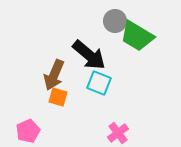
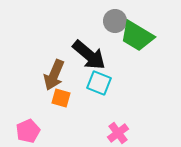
orange square: moved 3 px right, 1 px down
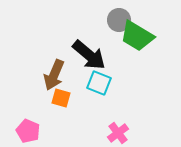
gray circle: moved 4 px right, 1 px up
pink pentagon: rotated 25 degrees counterclockwise
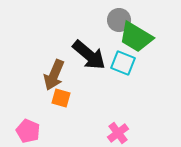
green trapezoid: moved 1 px left, 1 px down
cyan square: moved 24 px right, 20 px up
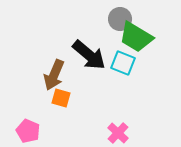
gray circle: moved 1 px right, 1 px up
pink cross: rotated 10 degrees counterclockwise
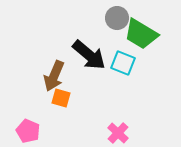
gray circle: moved 3 px left, 1 px up
green trapezoid: moved 5 px right, 3 px up
brown arrow: moved 1 px down
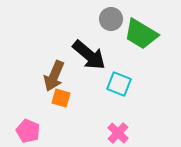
gray circle: moved 6 px left, 1 px down
cyan square: moved 4 px left, 21 px down
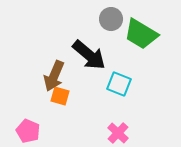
orange square: moved 1 px left, 2 px up
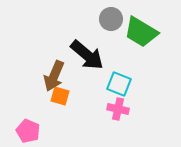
green trapezoid: moved 2 px up
black arrow: moved 2 px left
pink cross: moved 24 px up; rotated 30 degrees counterclockwise
